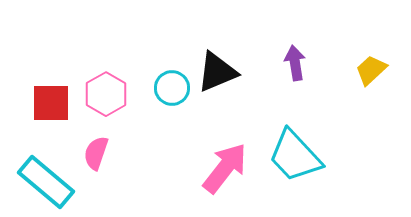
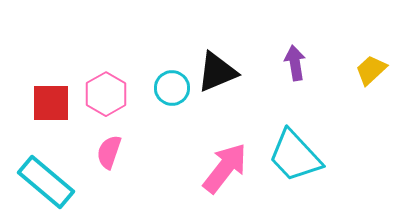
pink semicircle: moved 13 px right, 1 px up
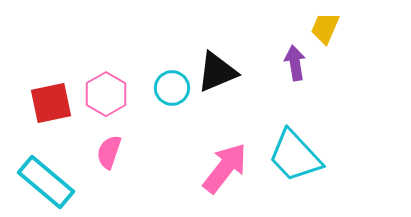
yellow trapezoid: moved 46 px left, 42 px up; rotated 24 degrees counterclockwise
red square: rotated 12 degrees counterclockwise
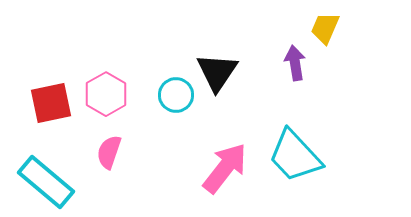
black triangle: rotated 33 degrees counterclockwise
cyan circle: moved 4 px right, 7 px down
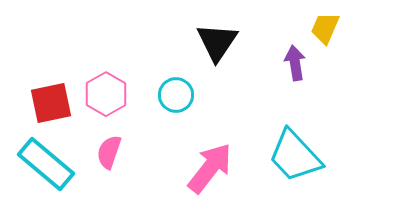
black triangle: moved 30 px up
pink arrow: moved 15 px left
cyan rectangle: moved 18 px up
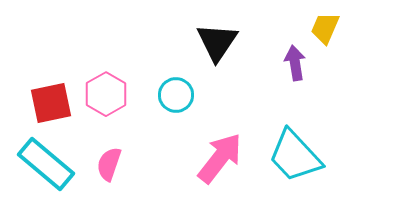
pink semicircle: moved 12 px down
pink arrow: moved 10 px right, 10 px up
